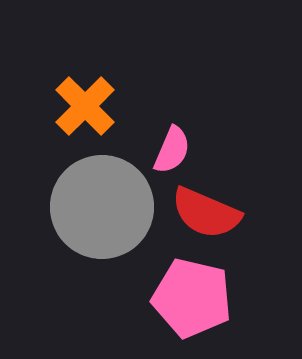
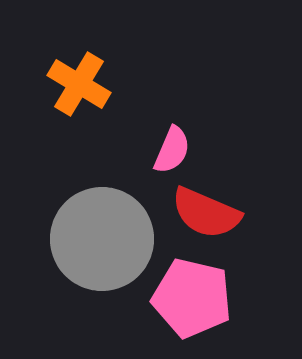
orange cross: moved 6 px left, 22 px up; rotated 14 degrees counterclockwise
gray circle: moved 32 px down
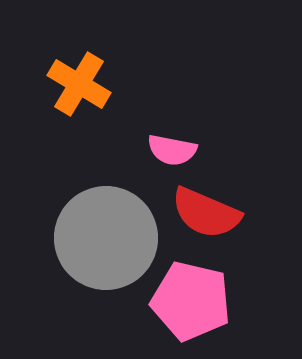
pink semicircle: rotated 78 degrees clockwise
gray circle: moved 4 px right, 1 px up
pink pentagon: moved 1 px left, 3 px down
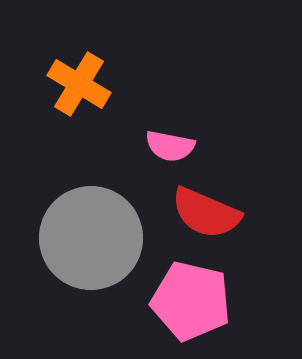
pink semicircle: moved 2 px left, 4 px up
gray circle: moved 15 px left
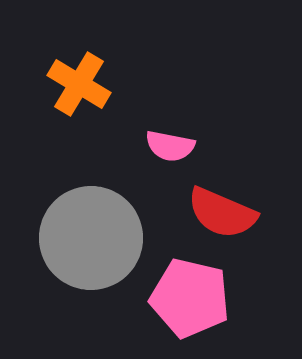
red semicircle: moved 16 px right
pink pentagon: moved 1 px left, 3 px up
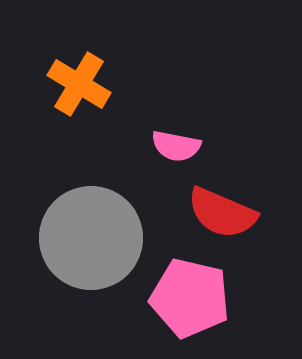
pink semicircle: moved 6 px right
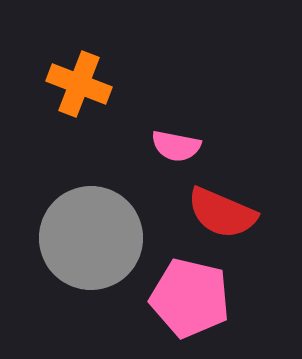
orange cross: rotated 10 degrees counterclockwise
